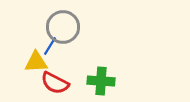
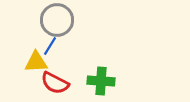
gray circle: moved 6 px left, 7 px up
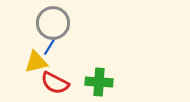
gray circle: moved 4 px left, 3 px down
yellow triangle: rotated 10 degrees counterclockwise
green cross: moved 2 px left, 1 px down
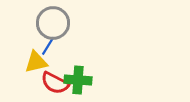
blue line: moved 2 px left
green cross: moved 21 px left, 2 px up
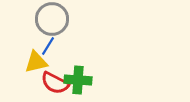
gray circle: moved 1 px left, 4 px up
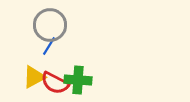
gray circle: moved 2 px left, 6 px down
blue line: moved 1 px right
yellow triangle: moved 2 px left, 15 px down; rotated 15 degrees counterclockwise
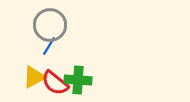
red semicircle: rotated 12 degrees clockwise
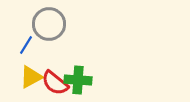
gray circle: moved 1 px left, 1 px up
blue line: moved 23 px left, 1 px up
yellow triangle: moved 3 px left
